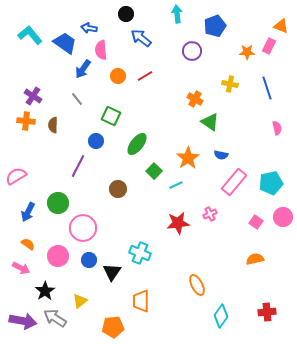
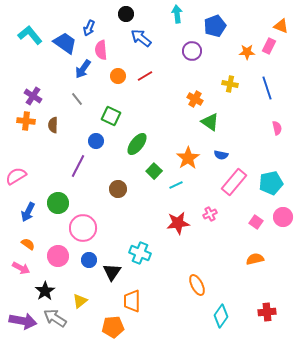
blue arrow at (89, 28): rotated 77 degrees counterclockwise
orange trapezoid at (141, 301): moved 9 px left
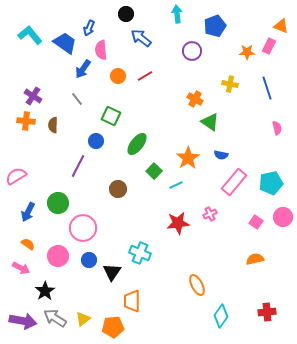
yellow triangle at (80, 301): moved 3 px right, 18 px down
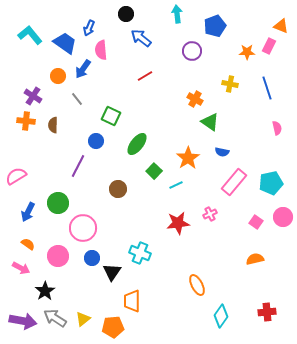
orange circle at (118, 76): moved 60 px left
blue semicircle at (221, 155): moved 1 px right, 3 px up
blue circle at (89, 260): moved 3 px right, 2 px up
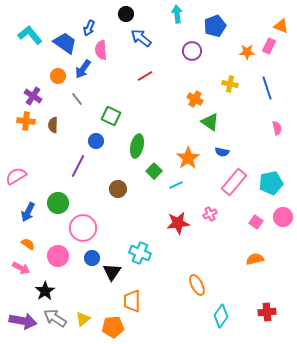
green ellipse at (137, 144): moved 2 px down; rotated 25 degrees counterclockwise
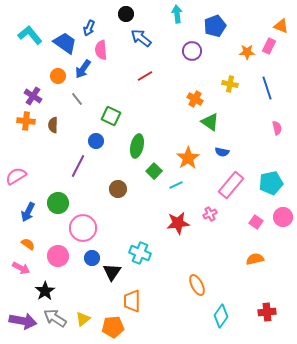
pink rectangle at (234, 182): moved 3 px left, 3 px down
